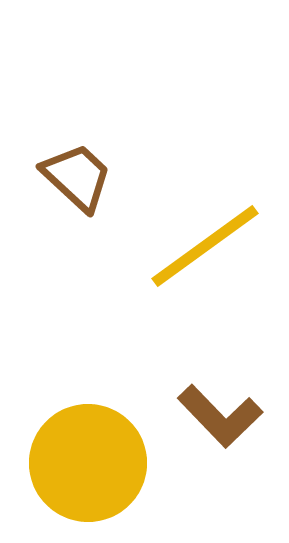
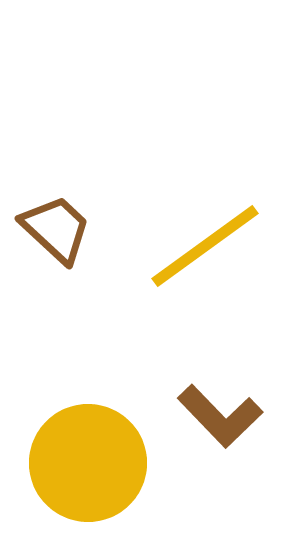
brown trapezoid: moved 21 px left, 52 px down
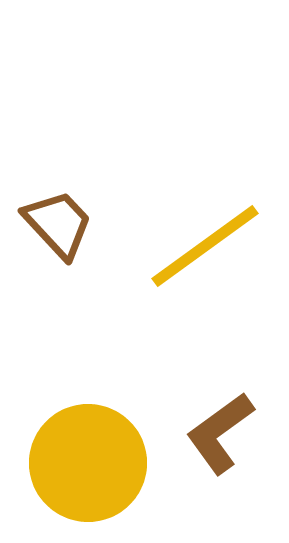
brown trapezoid: moved 2 px right, 5 px up; rotated 4 degrees clockwise
brown L-shape: moved 17 px down; rotated 98 degrees clockwise
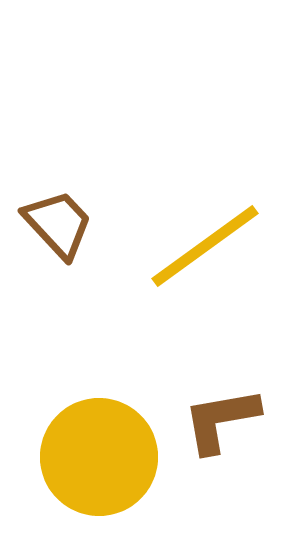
brown L-shape: moved 1 px right, 13 px up; rotated 26 degrees clockwise
yellow circle: moved 11 px right, 6 px up
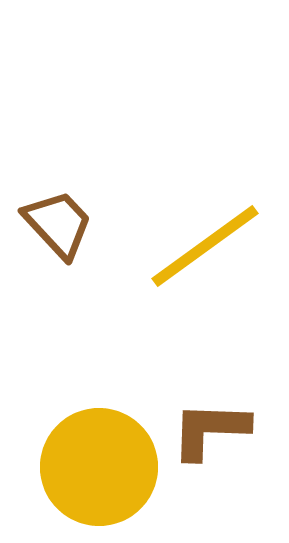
brown L-shape: moved 11 px left, 10 px down; rotated 12 degrees clockwise
yellow circle: moved 10 px down
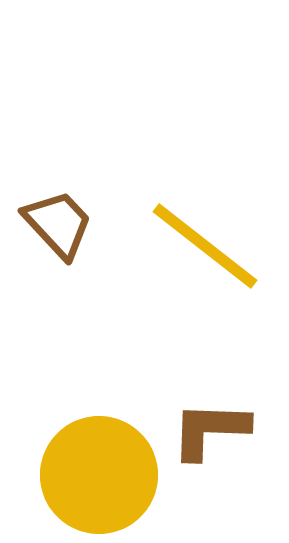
yellow line: rotated 74 degrees clockwise
yellow circle: moved 8 px down
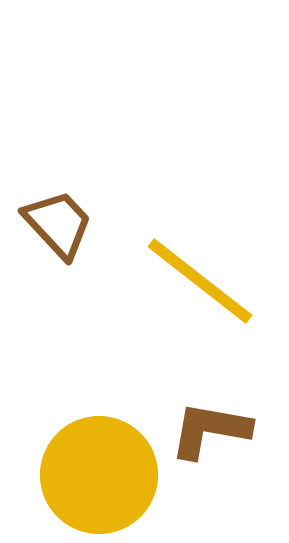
yellow line: moved 5 px left, 35 px down
brown L-shape: rotated 8 degrees clockwise
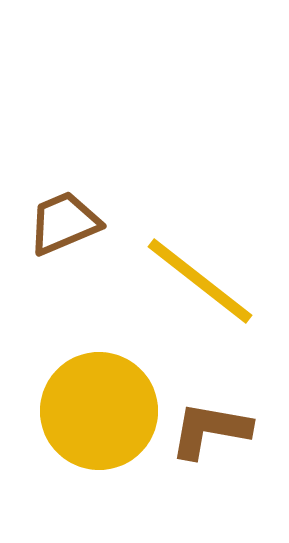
brown trapezoid: moved 6 px right, 1 px up; rotated 70 degrees counterclockwise
yellow circle: moved 64 px up
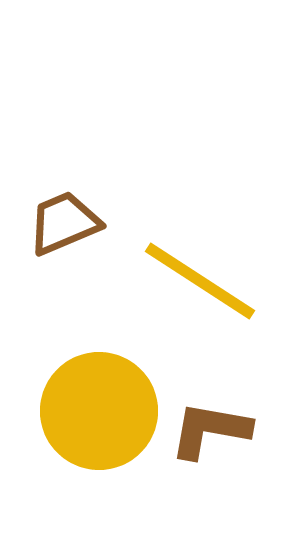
yellow line: rotated 5 degrees counterclockwise
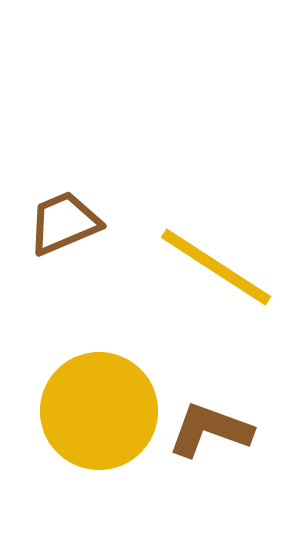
yellow line: moved 16 px right, 14 px up
brown L-shape: rotated 10 degrees clockwise
